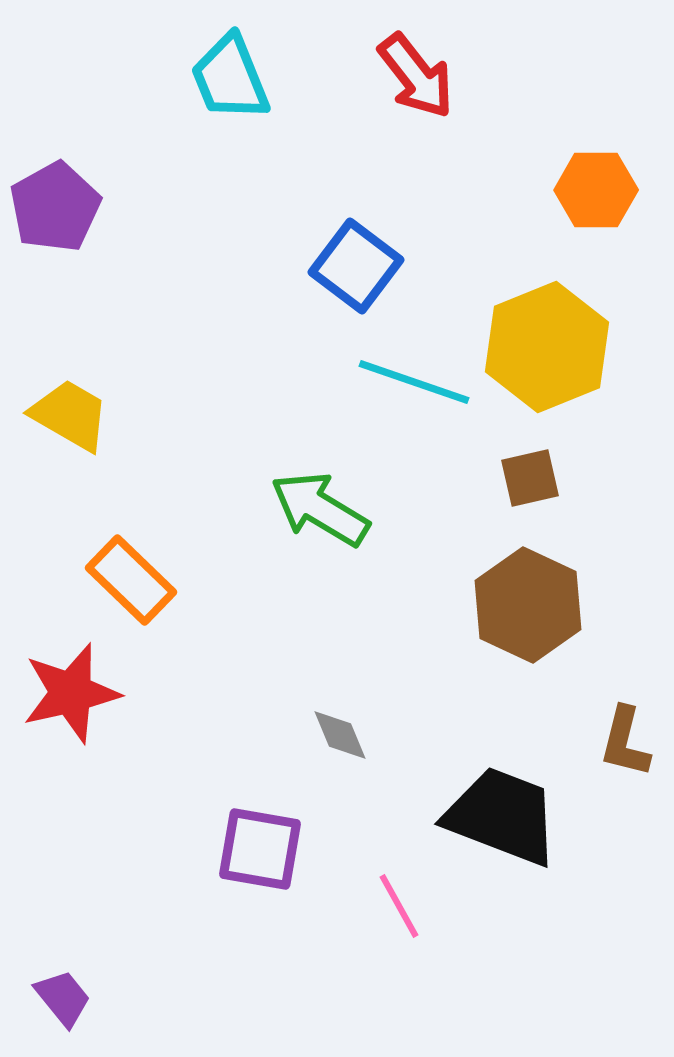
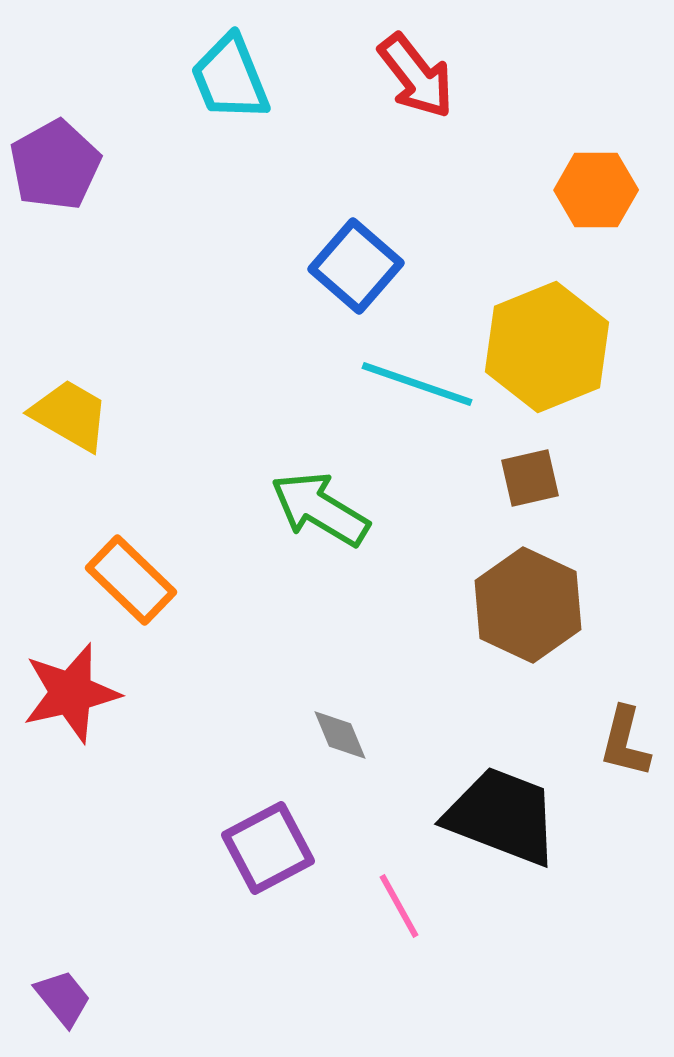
purple pentagon: moved 42 px up
blue square: rotated 4 degrees clockwise
cyan line: moved 3 px right, 2 px down
purple square: moved 8 px right, 1 px up; rotated 38 degrees counterclockwise
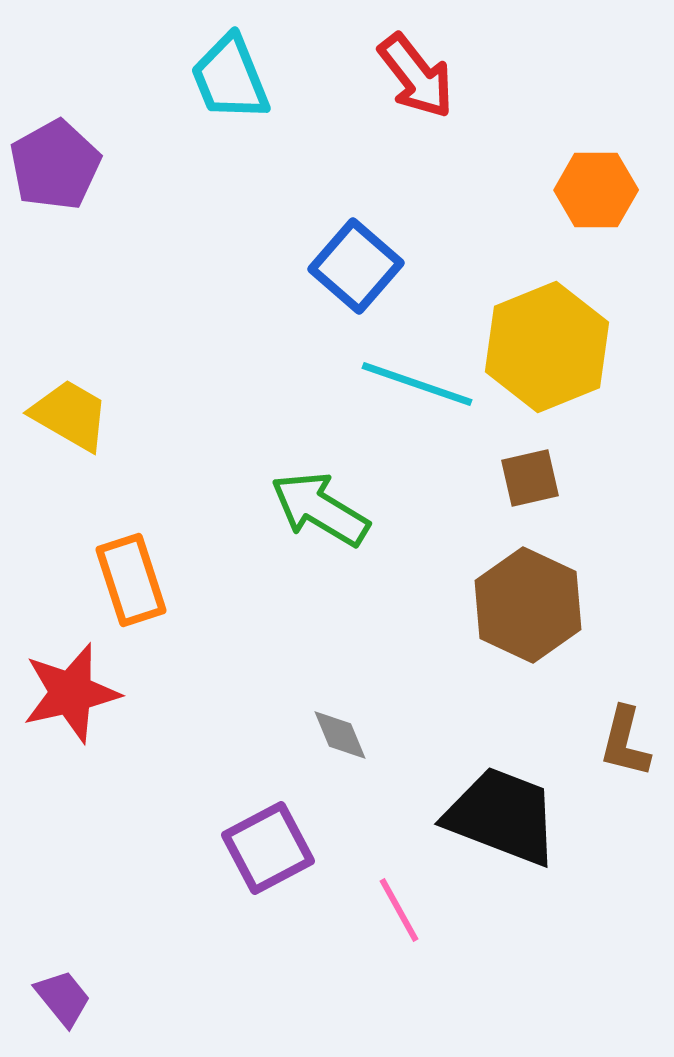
orange rectangle: rotated 28 degrees clockwise
pink line: moved 4 px down
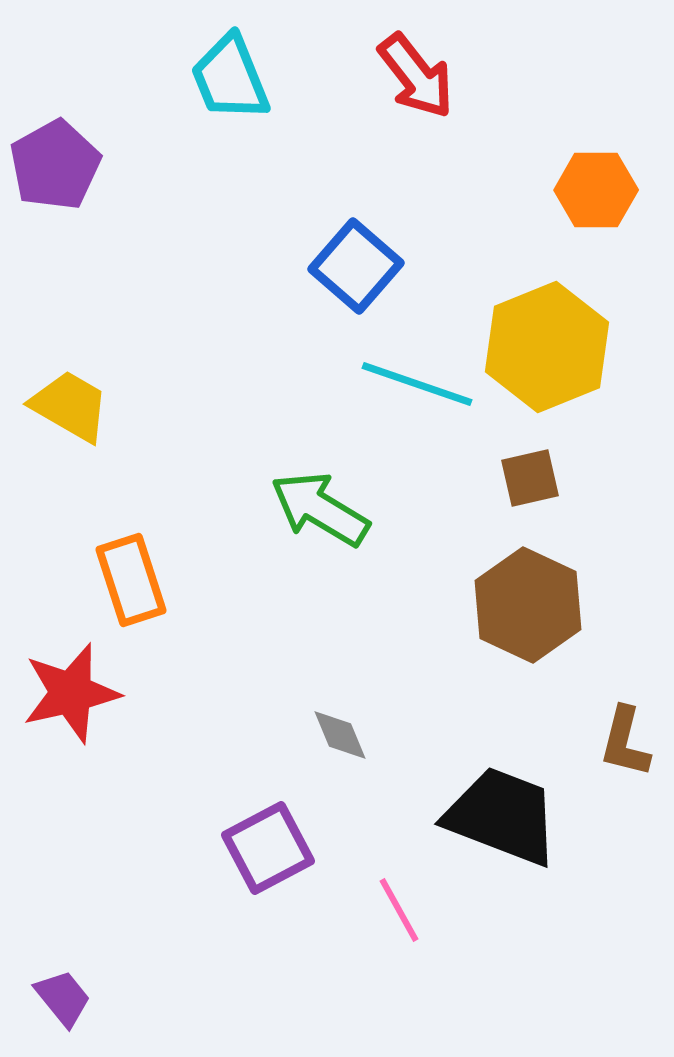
yellow trapezoid: moved 9 px up
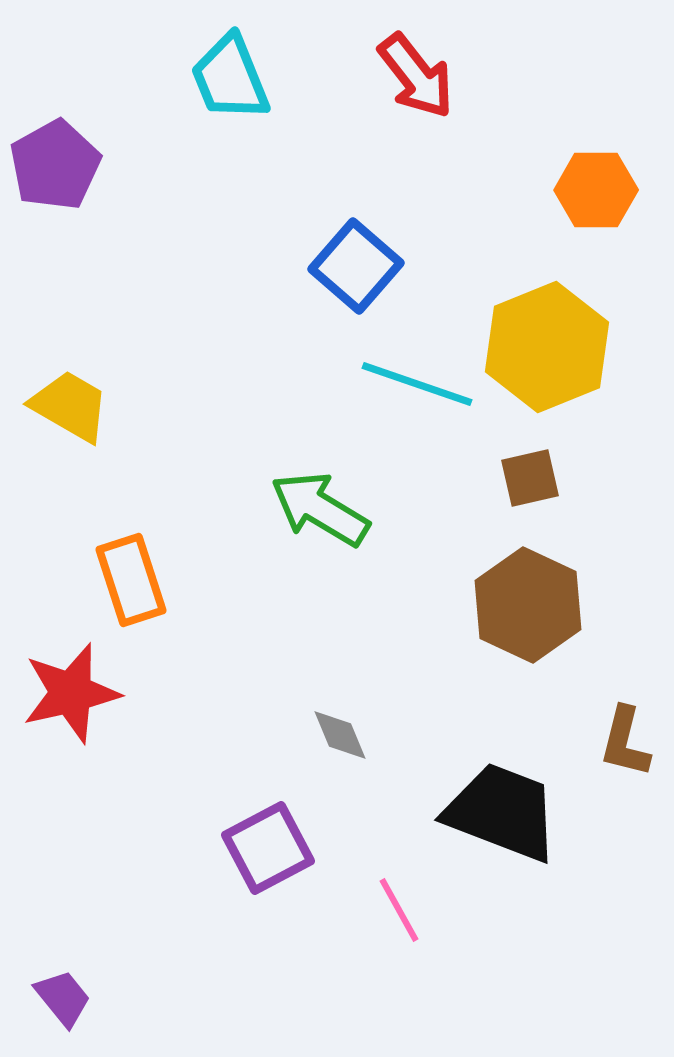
black trapezoid: moved 4 px up
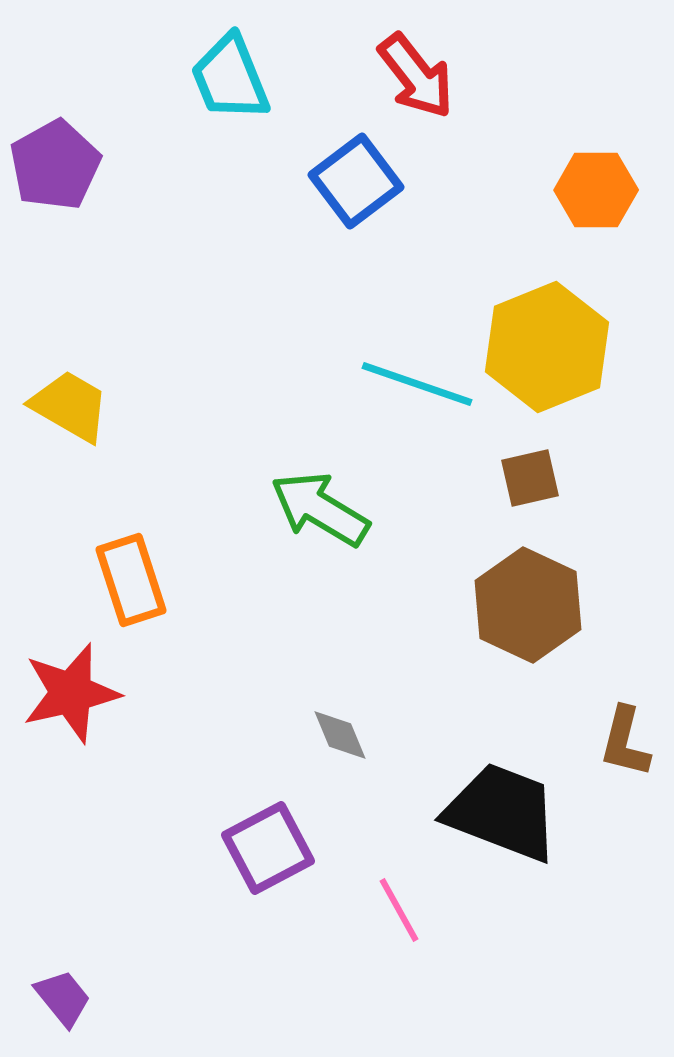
blue square: moved 85 px up; rotated 12 degrees clockwise
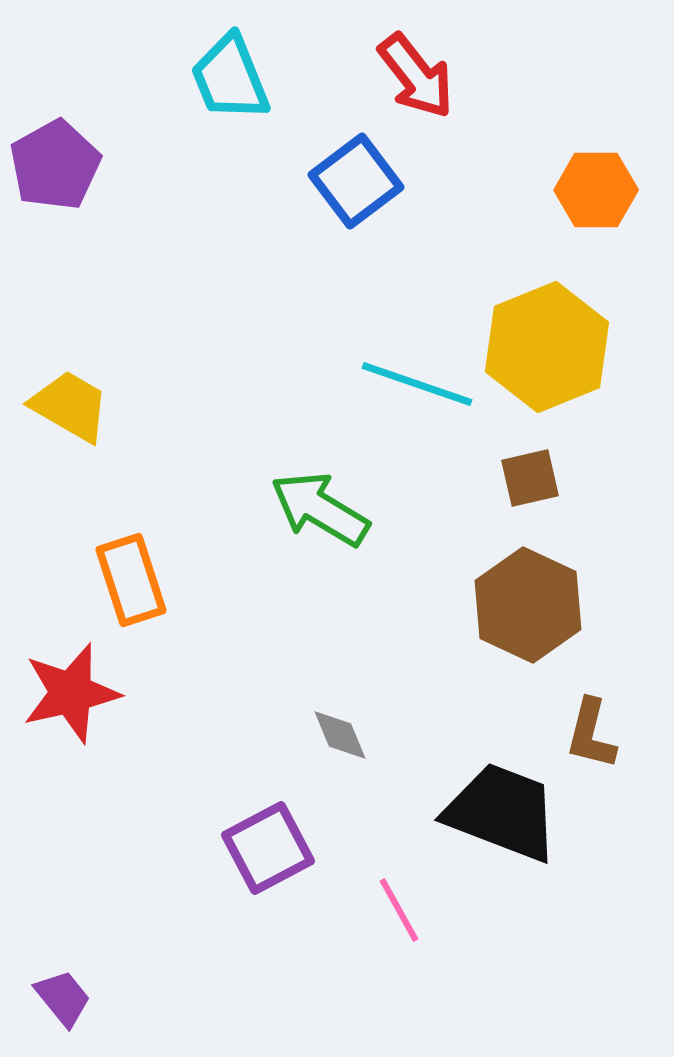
brown L-shape: moved 34 px left, 8 px up
